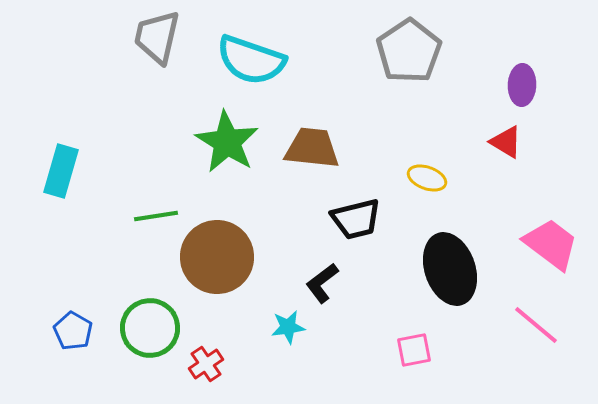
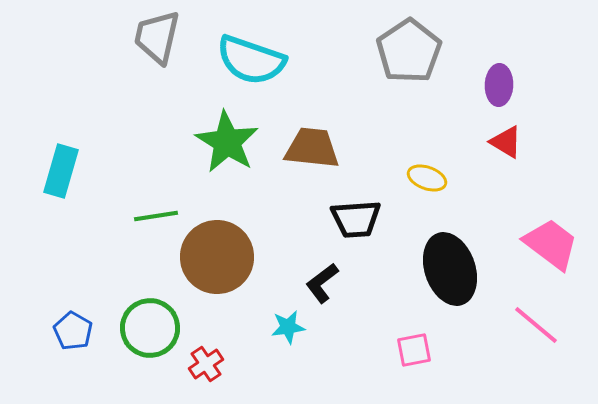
purple ellipse: moved 23 px left
black trapezoid: rotated 10 degrees clockwise
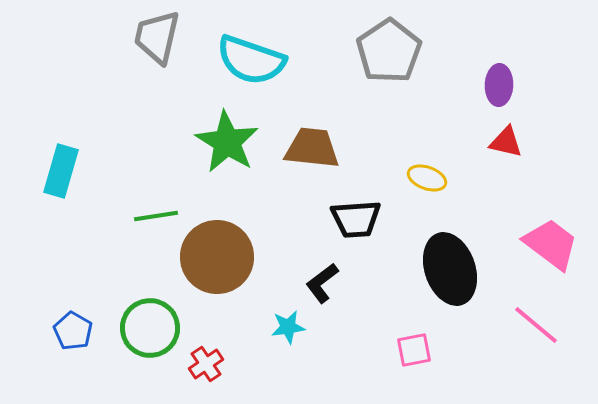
gray pentagon: moved 20 px left
red triangle: rotated 18 degrees counterclockwise
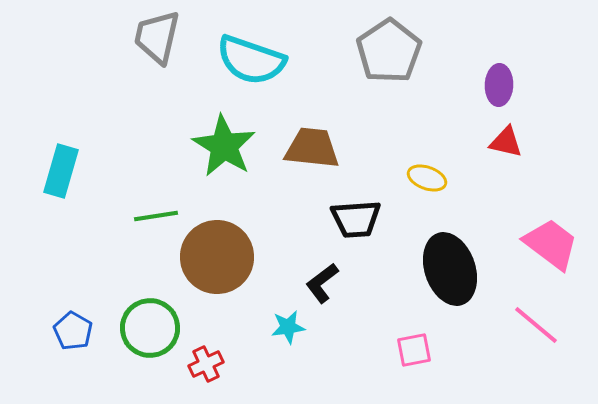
green star: moved 3 px left, 4 px down
red cross: rotated 8 degrees clockwise
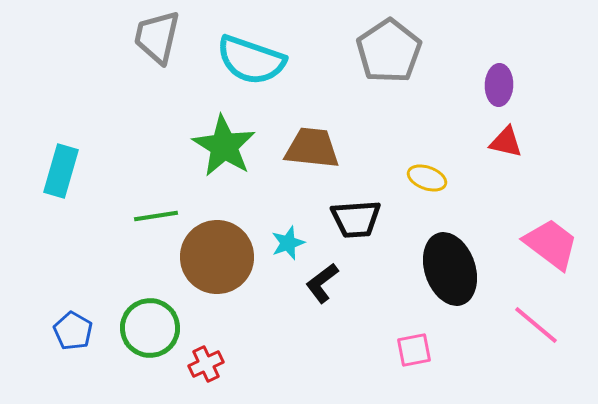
cyan star: moved 84 px up; rotated 12 degrees counterclockwise
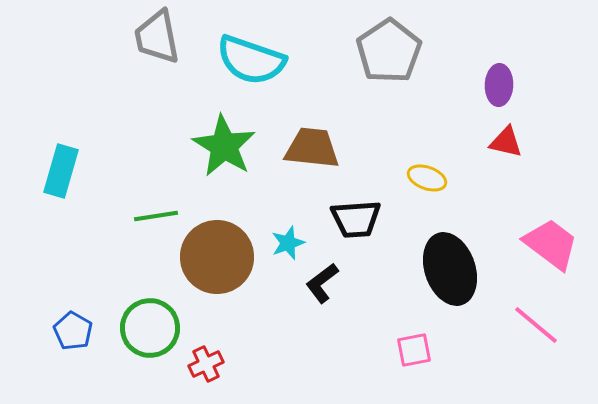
gray trapezoid: rotated 24 degrees counterclockwise
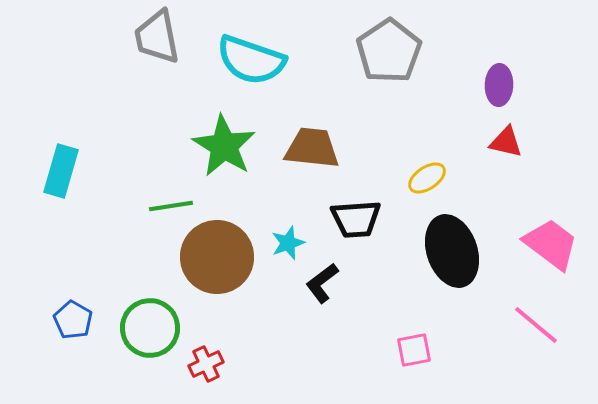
yellow ellipse: rotated 54 degrees counterclockwise
green line: moved 15 px right, 10 px up
black ellipse: moved 2 px right, 18 px up
blue pentagon: moved 11 px up
